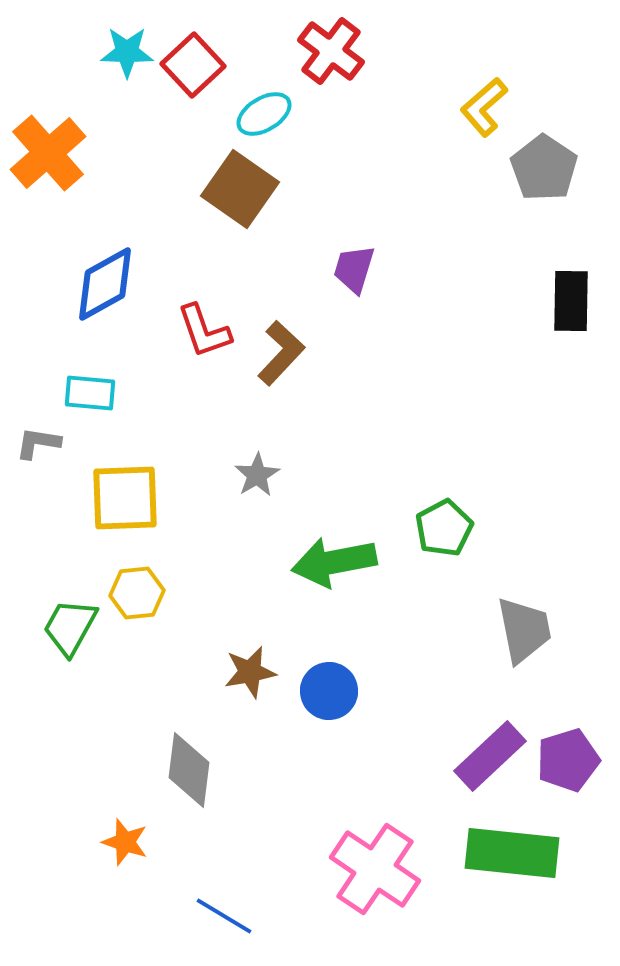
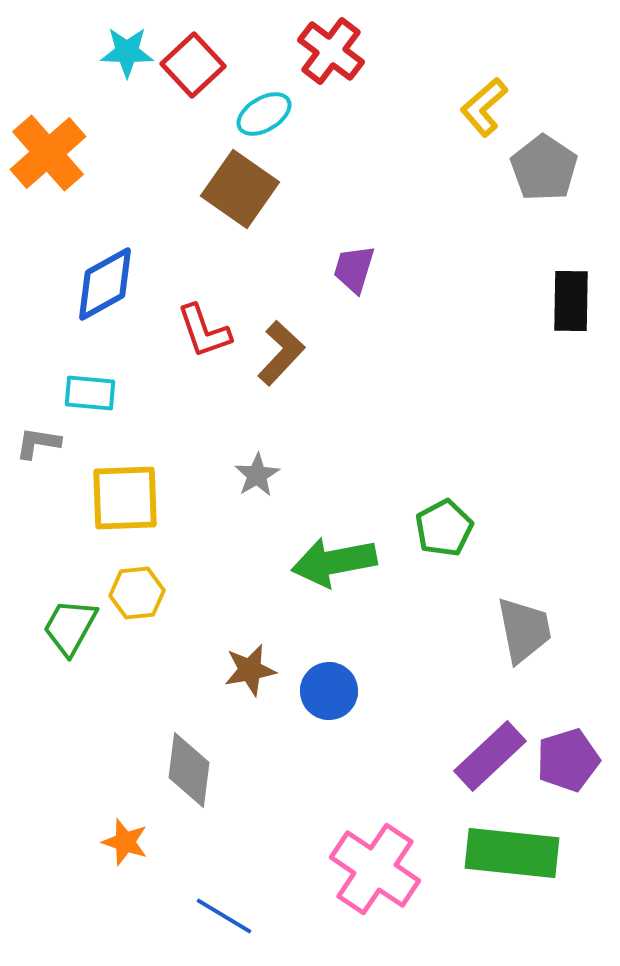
brown star: moved 2 px up
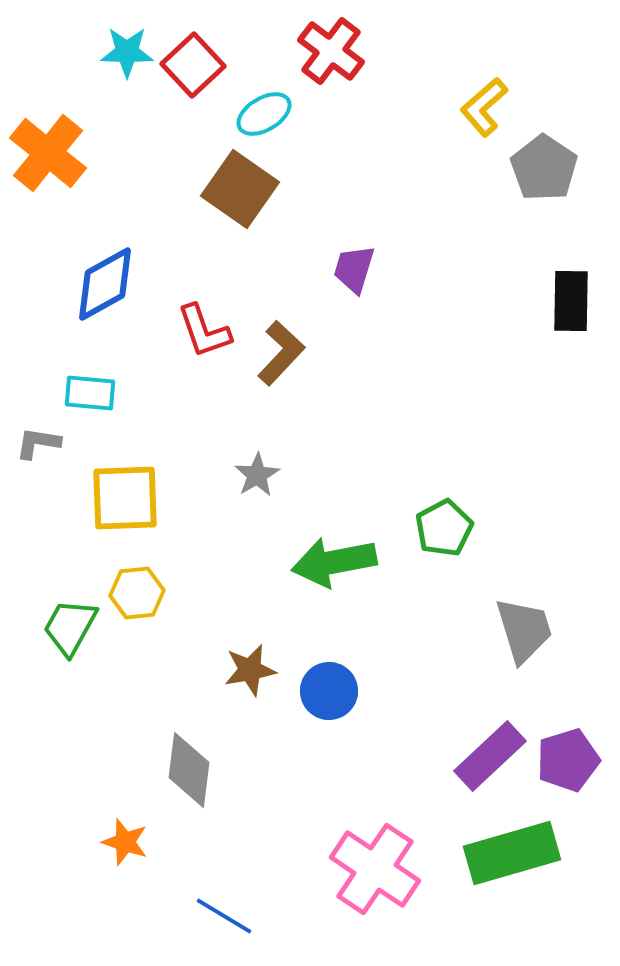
orange cross: rotated 10 degrees counterclockwise
gray trapezoid: rotated 6 degrees counterclockwise
green rectangle: rotated 22 degrees counterclockwise
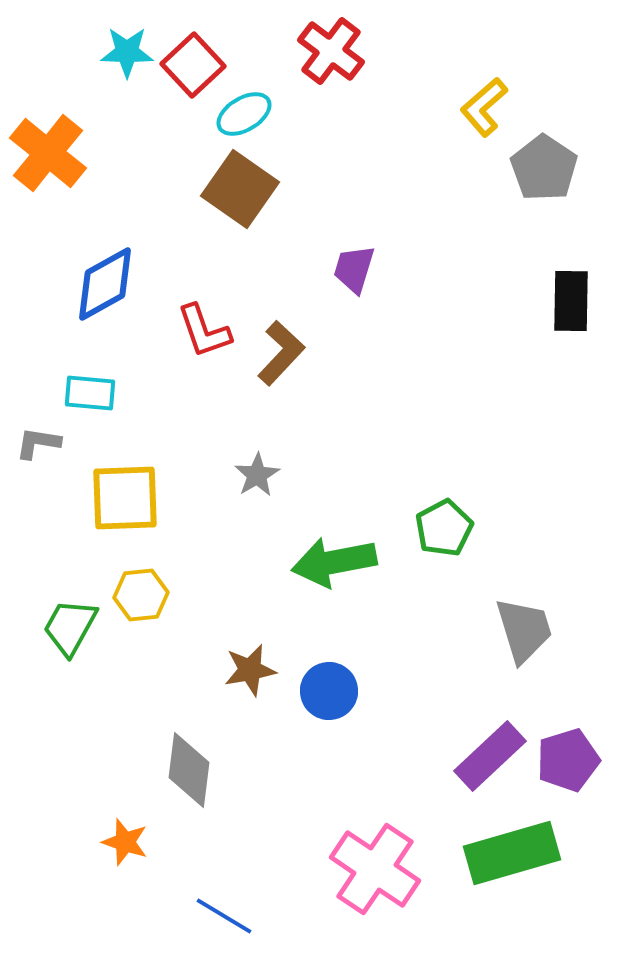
cyan ellipse: moved 20 px left
yellow hexagon: moved 4 px right, 2 px down
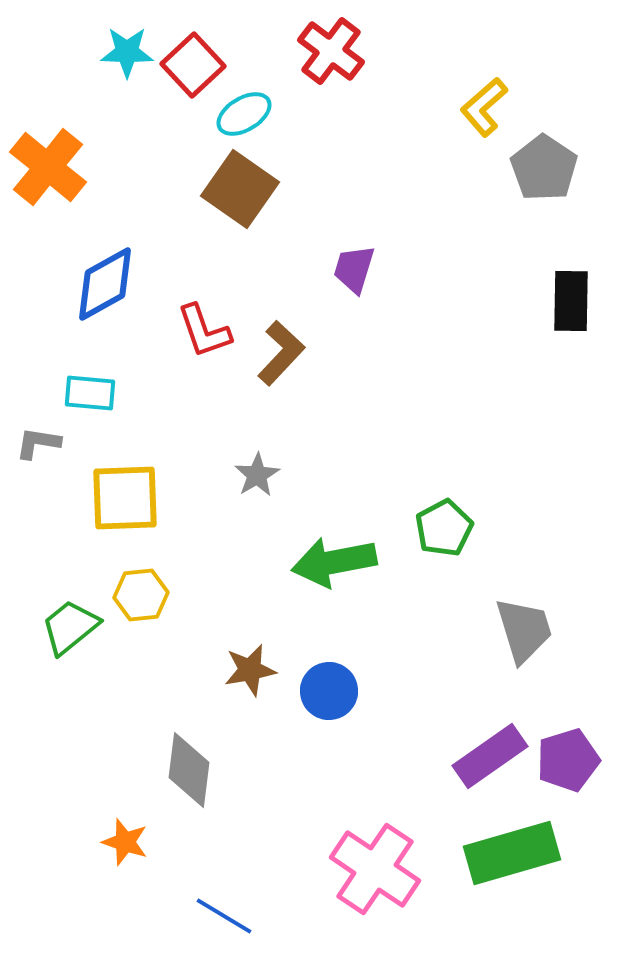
orange cross: moved 14 px down
green trapezoid: rotated 22 degrees clockwise
purple rectangle: rotated 8 degrees clockwise
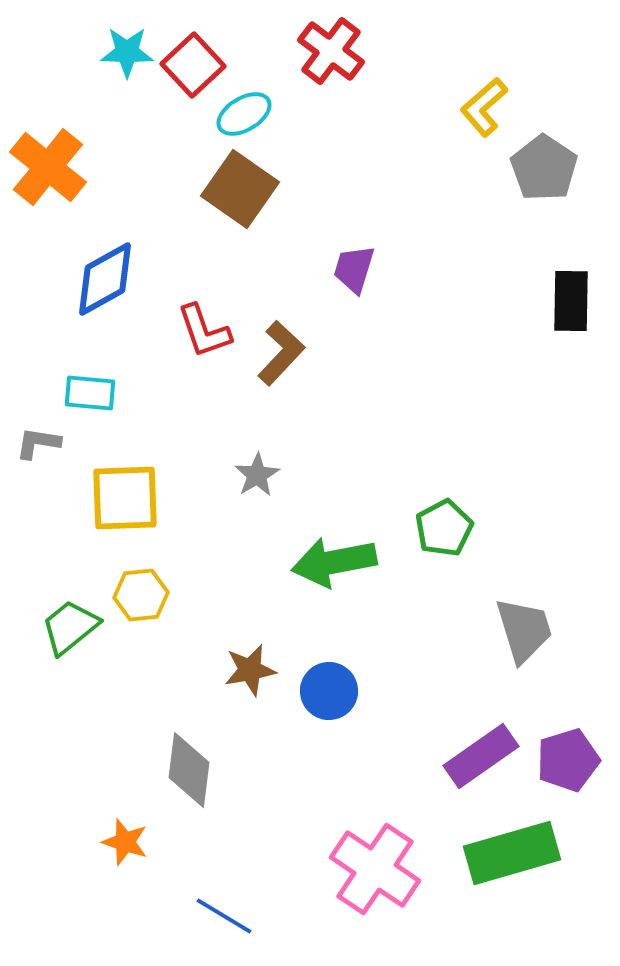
blue diamond: moved 5 px up
purple rectangle: moved 9 px left
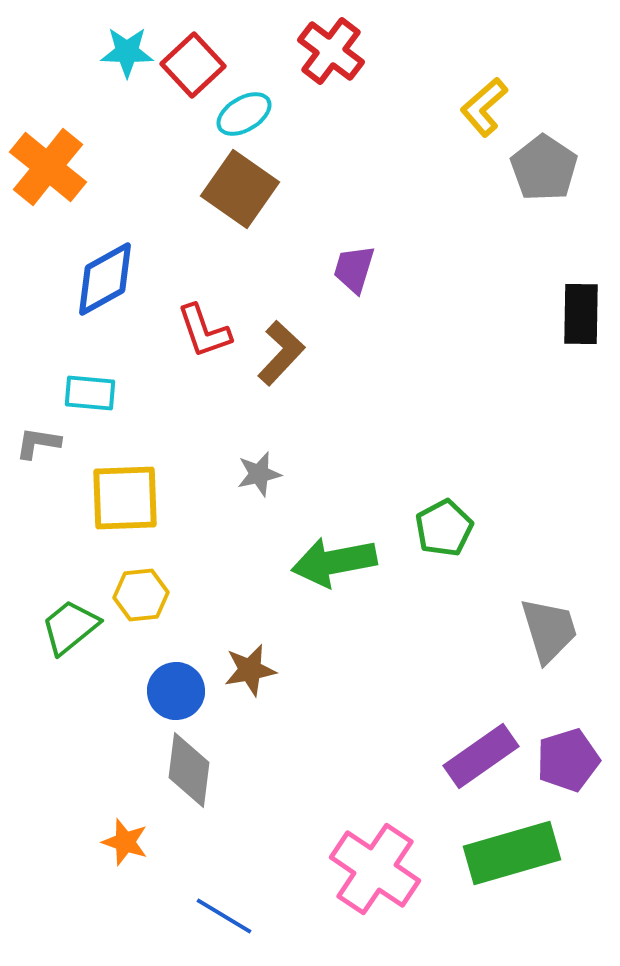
black rectangle: moved 10 px right, 13 px down
gray star: moved 2 px right, 1 px up; rotated 18 degrees clockwise
gray trapezoid: moved 25 px right
blue circle: moved 153 px left
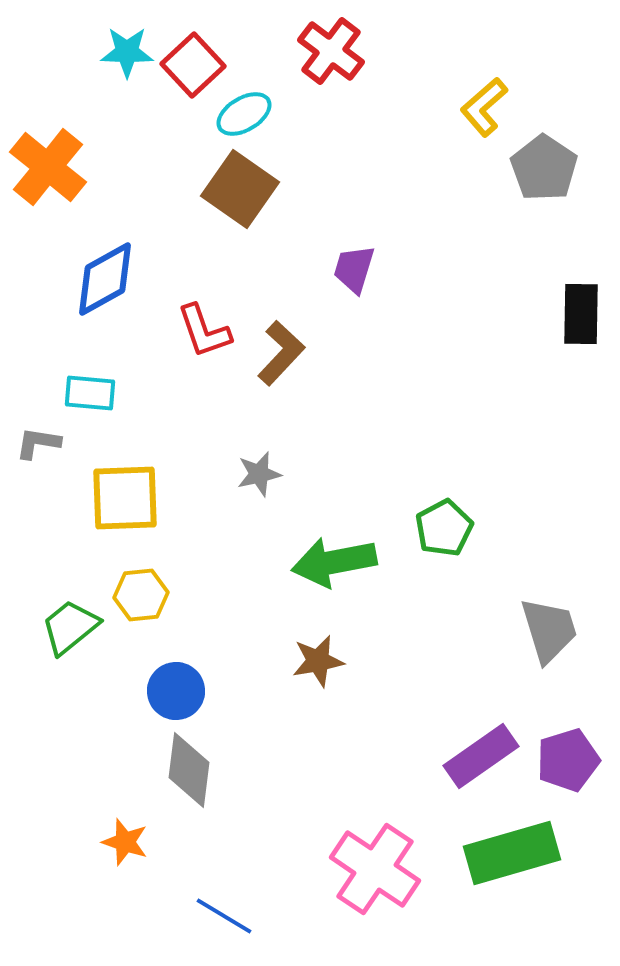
brown star: moved 68 px right, 9 px up
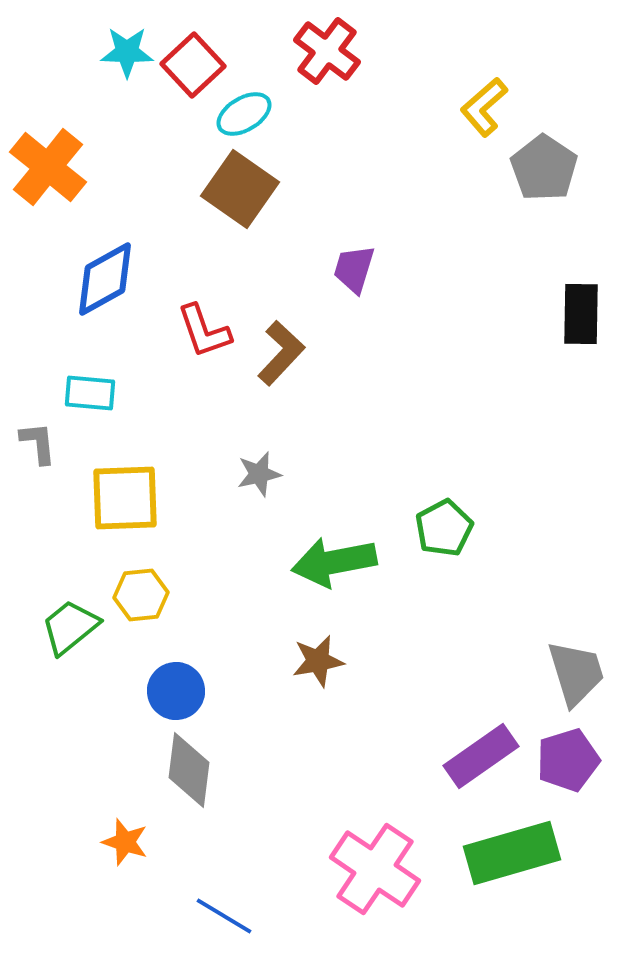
red cross: moved 4 px left
gray L-shape: rotated 75 degrees clockwise
gray trapezoid: moved 27 px right, 43 px down
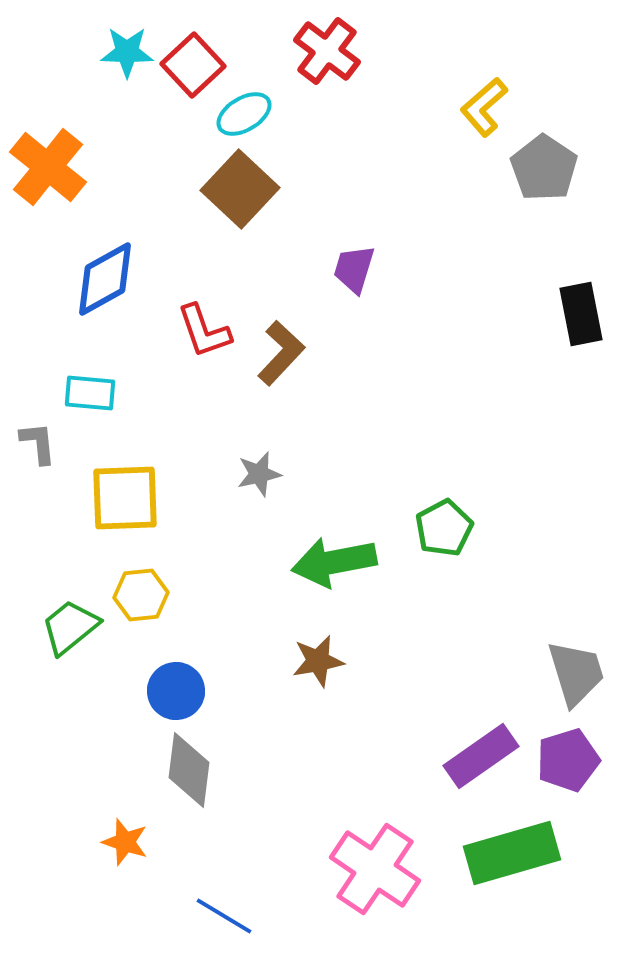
brown square: rotated 8 degrees clockwise
black rectangle: rotated 12 degrees counterclockwise
